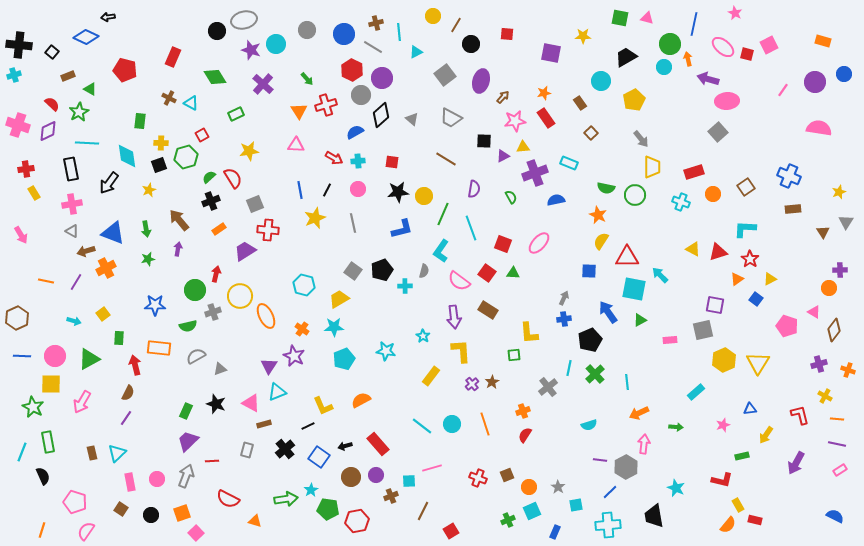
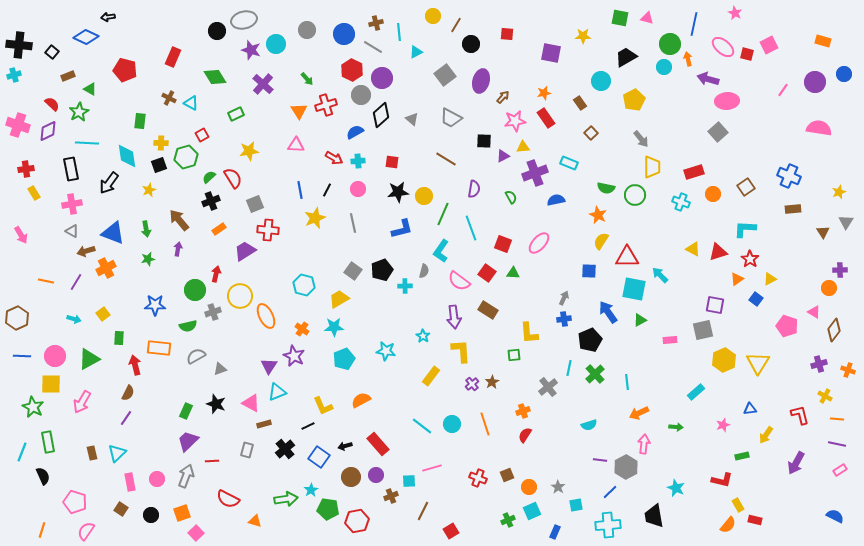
cyan arrow at (74, 321): moved 2 px up
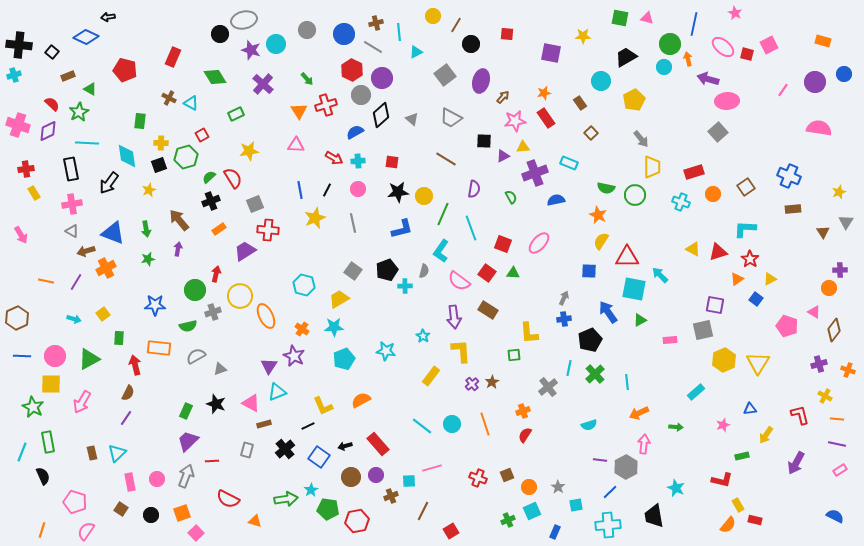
black circle at (217, 31): moved 3 px right, 3 px down
black pentagon at (382, 270): moved 5 px right
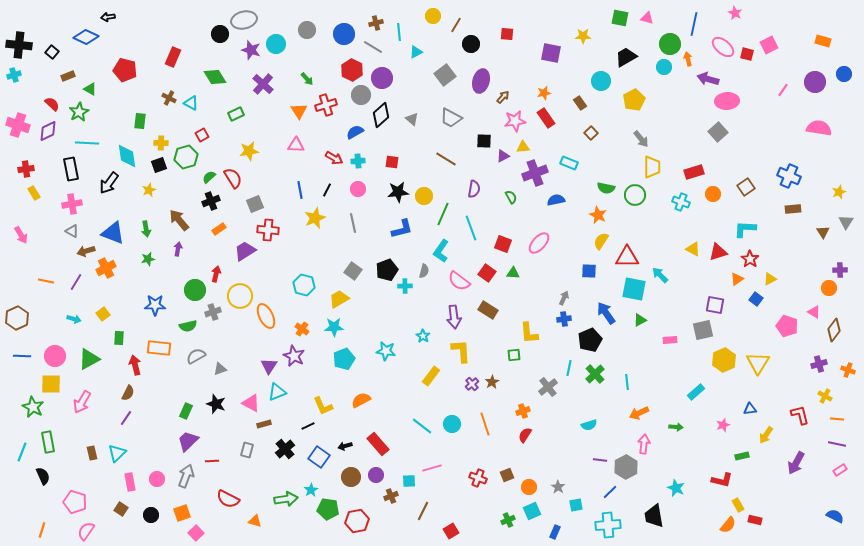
blue arrow at (608, 312): moved 2 px left, 1 px down
